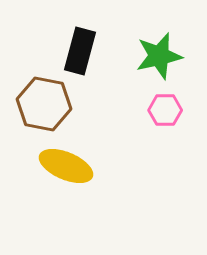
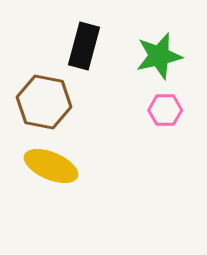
black rectangle: moved 4 px right, 5 px up
brown hexagon: moved 2 px up
yellow ellipse: moved 15 px left
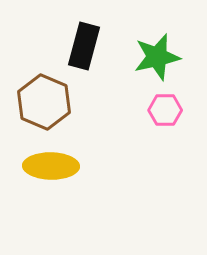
green star: moved 2 px left, 1 px down
brown hexagon: rotated 12 degrees clockwise
yellow ellipse: rotated 22 degrees counterclockwise
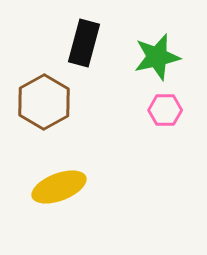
black rectangle: moved 3 px up
brown hexagon: rotated 8 degrees clockwise
yellow ellipse: moved 8 px right, 21 px down; rotated 22 degrees counterclockwise
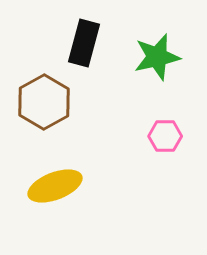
pink hexagon: moved 26 px down
yellow ellipse: moved 4 px left, 1 px up
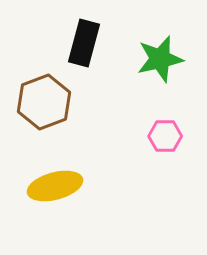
green star: moved 3 px right, 2 px down
brown hexagon: rotated 8 degrees clockwise
yellow ellipse: rotated 6 degrees clockwise
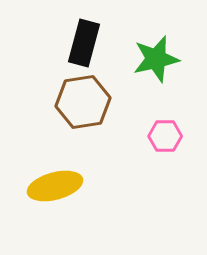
green star: moved 4 px left
brown hexagon: moved 39 px right; rotated 12 degrees clockwise
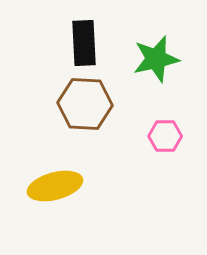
black rectangle: rotated 18 degrees counterclockwise
brown hexagon: moved 2 px right, 2 px down; rotated 12 degrees clockwise
